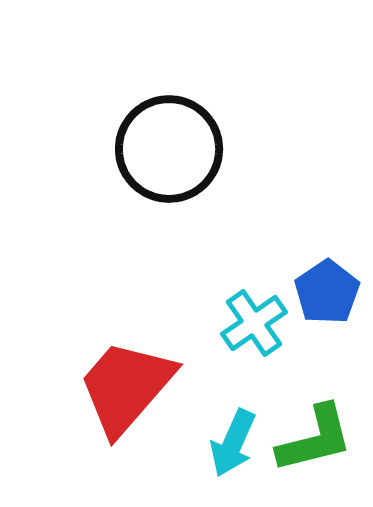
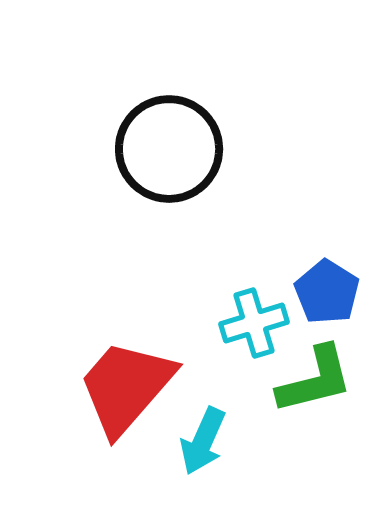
blue pentagon: rotated 6 degrees counterclockwise
cyan cross: rotated 18 degrees clockwise
green L-shape: moved 59 px up
cyan arrow: moved 30 px left, 2 px up
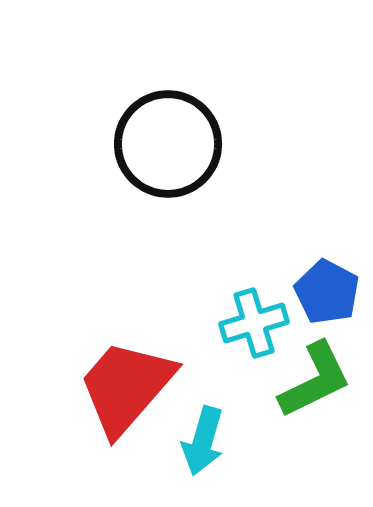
black circle: moved 1 px left, 5 px up
blue pentagon: rotated 4 degrees counterclockwise
green L-shape: rotated 12 degrees counterclockwise
cyan arrow: rotated 8 degrees counterclockwise
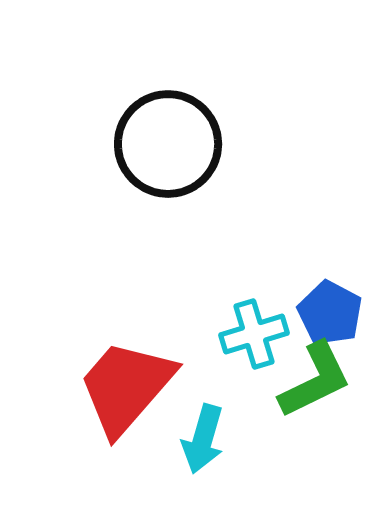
blue pentagon: moved 3 px right, 21 px down
cyan cross: moved 11 px down
cyan arrow: moved 2 px up
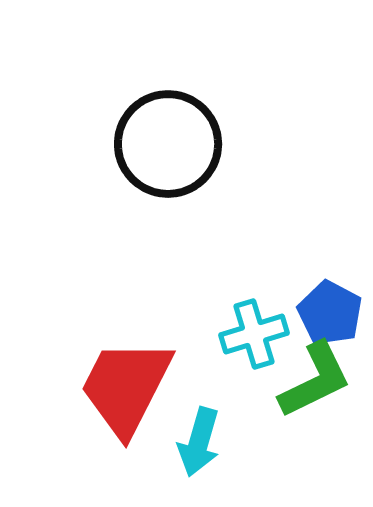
red trapezoid: rotated 14 degrees counterclockwise
cyan arrow: moved 4 px left, 3 px down
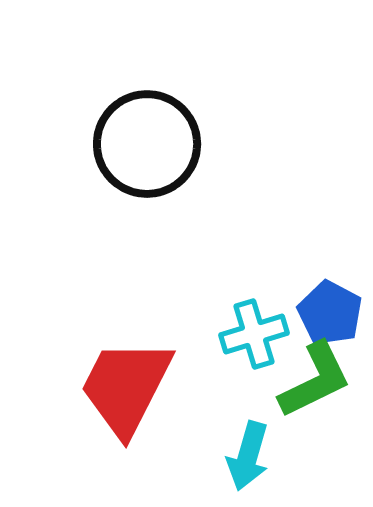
black circle: moved 21 px left
cyan arrow: moved 49 px right, 14 px down
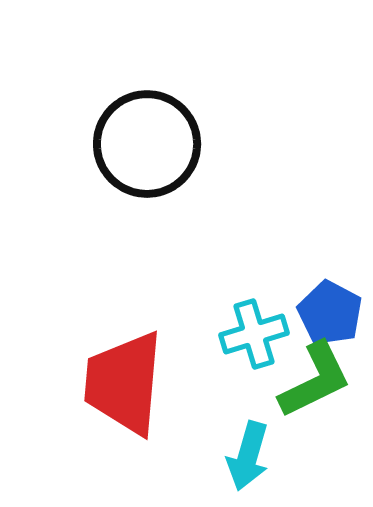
red trapezoid: moved 2 px left, 4 px up; rotated 22 degrees counterclockwise
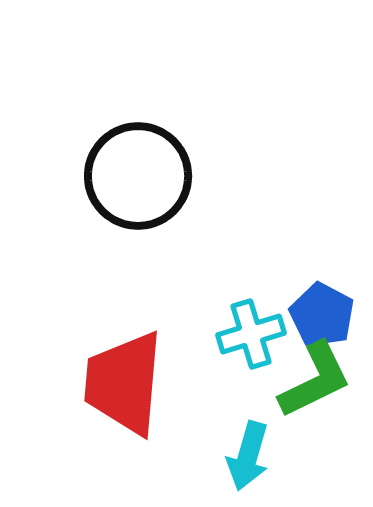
black circle: moved 9 px left, 32 px down
blue pentagon: moved 8 px left, 2 px down
cyan cross: moved 3 px left
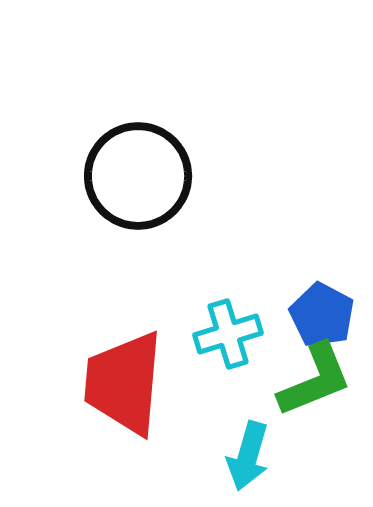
cyan cross: moved 23 px left
green L-shape: rotated 4 degrees clockwise
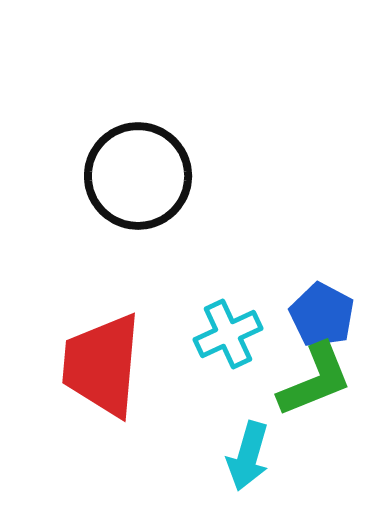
cyan cross: rotated 8 degrees counterclockwise
red trapezoid: moved 22 px left, 18 px up
